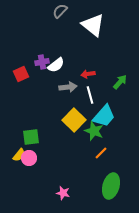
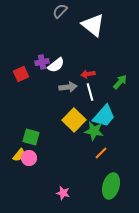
white line: moved 3 px up
green star: rotated 12 degrees counterclockwise
green square: rotated 24 degrees clockwise
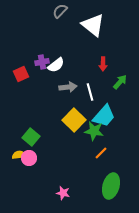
red arrow: moved 15 px right, 10 px up; rotated 80 degrees counterclockwise
green square: rotated 24 degrees clockwise
yellow semicircle: rotated 136 degrees counterclockwise
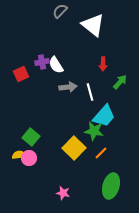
white semicircle: rotated 96 degrees clockwise
yellow square: moved 28 px down
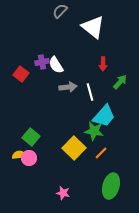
white triangle: moved 2 px down
red square: rotated 28 degrees counterclockwise
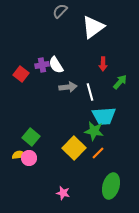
white triangle: rotated 45 degrees clockwise
purple cross: moved 3 px down
cyan trapezoid: rotated 45 degrees clockwise
orange line: moved 3 px left
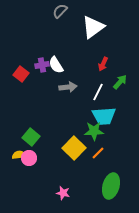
red arrow: rotated 24 degrees clockwise
white line: moved 8 px right; rotated 42 degrees clockwise
green star: rotated 12 degrees counterclockwise
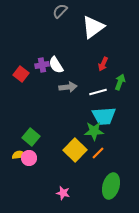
green arrow: rotated 21 degrees counterclockwise
white line: rotated 48 degrees clockwise
yellow square: moved 1 px right, 2 px down
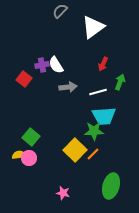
red square: moved 3 px right, 5 px down
orange line: moved 5 px left, 1 px down
